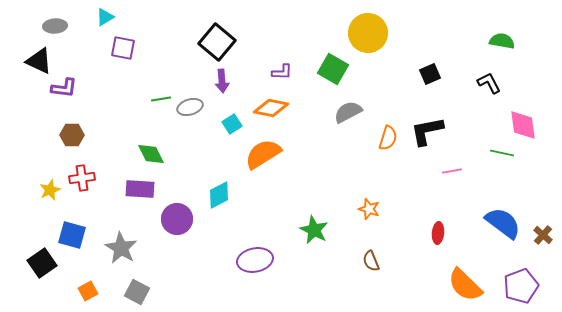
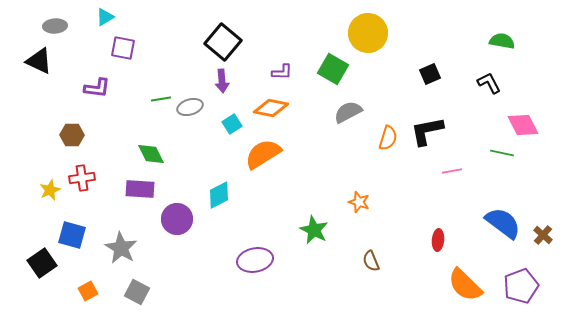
black square at (217, 42): moved 6 px right
purple L-shape at (64, 88): moved 33 px right
pink diamond at (523, 125): rotated 20 degrees counterclockwise
orange star at (369, 209): moved 10 px left, 7 px up
red ellipse at (438, 233): moved 7 px down
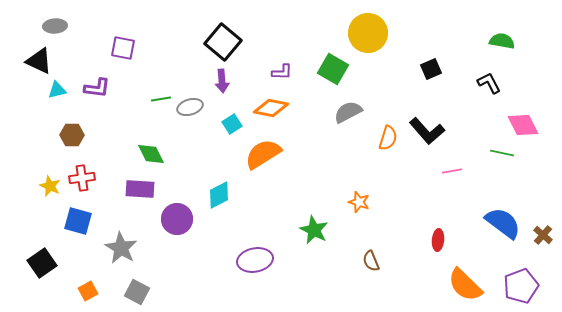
cyan triangle at (105, 17): moved 48 px left, 73 px down; rotated 18 degrees clockwise
black square at (430, 74): moved 1 px right, 5 px up
black L-shape at (427, 131): rotated 120 degrees counterclockwise
yellow star at (50, 190): moved 4 px up; rotated 25 degrees counterclockwise
blue square at (72, 235): moved 6 px right, 14 px up
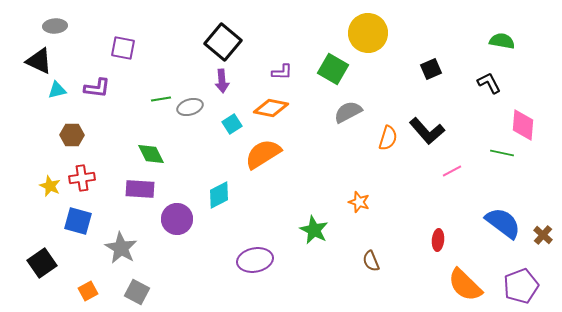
pink diamond at (523, 125): rotated 32 degrees clockwise
pink line at (452, 171): rotated 18 degrees counterclockwise
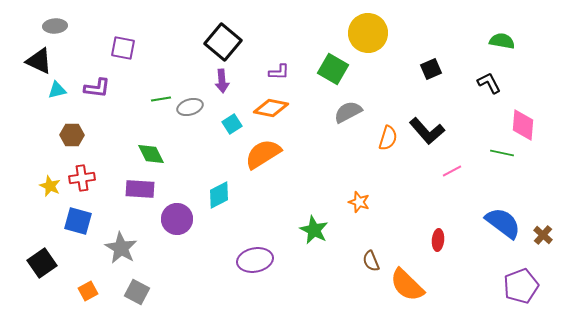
purple L-shape at (282, 72): moved 3 px left
orange semicircle at (465, 285): moved 58 px left
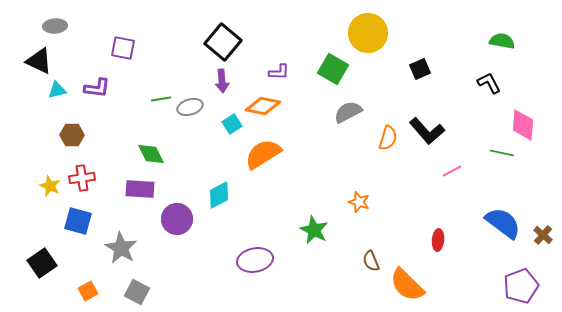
black square at (431, 69): moved 11 px left
orange diamond at (271, 108): moved 8 px left, 2 px up
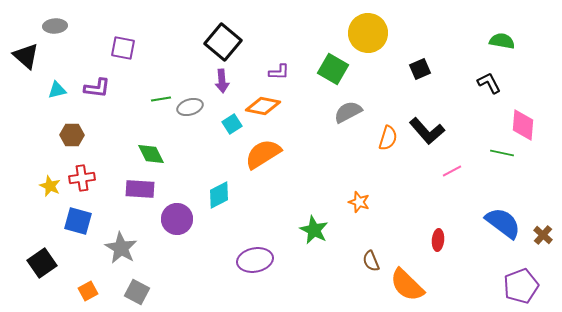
black triangle at (39, 61): moved 13 px left, 5 px up; rotated 16 degrees clockwise
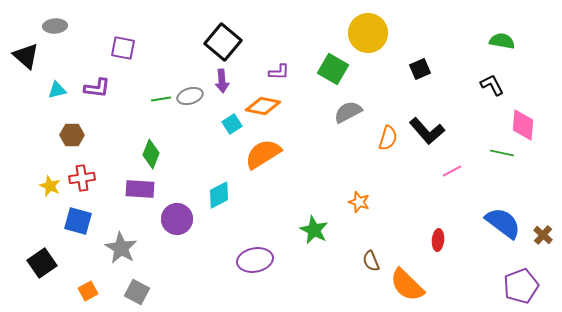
black L-shape at (489, 83): moved 3 px right, 2 px down
gray ellipse at (190, 107): moved 11 px up
green diamond at (151, 154): rotated 48 degrees clockwise
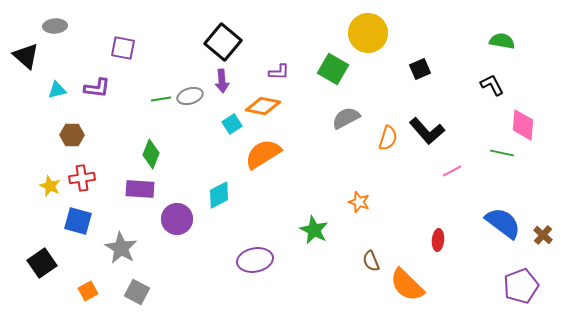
gray semicircle at (348, 112): moved 2 px left, 6 px down
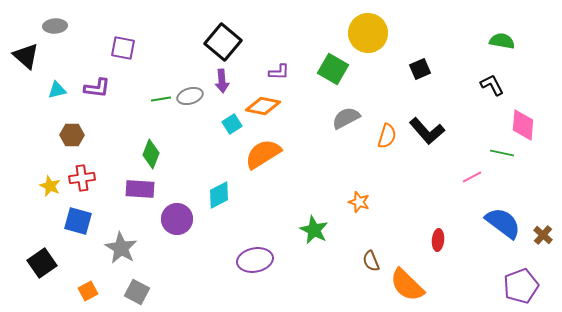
orange semicircle at (388, 138): moved 1 px left, 2 px up
pink line at (452, 171): moved 20 px right, 6 px down
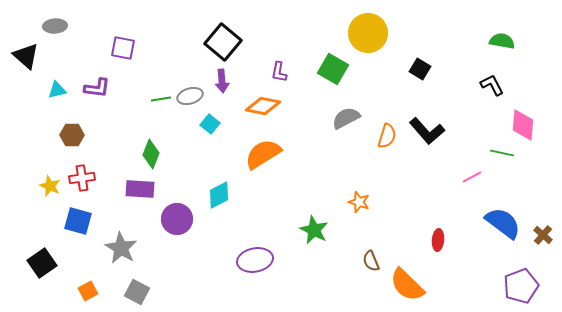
black square at (420, 69): rotated 35 degrees counterclockwise
purple L-shape at (279, 72): rotated 100 degrees clockwise
cyan square at (232, 124): moved 22 px left; rotated 18 degrees counterclockwise
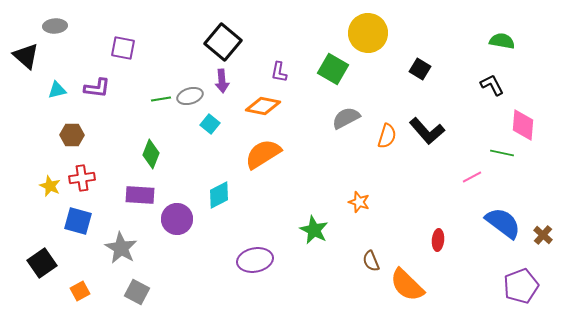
purple rectangle at (140, 189): moved 6 px down
orange square at (88, 291): moved 8 px left
